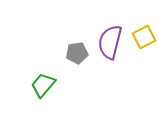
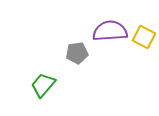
yellow square: rotated 35 degrees counterclockwise
purple semicircle: moved 11 px up; rotated 72 degrees clockwise
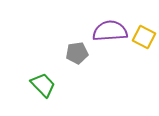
green trapezoid: rotated 96 degrees clockwise
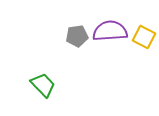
gray pentagon: moved 17 px up
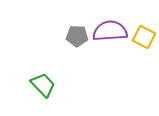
gray pentagon: rotated 10 degrees clockwise
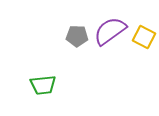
purple semicircle: rotated 32 degrees counterclockwise
green trapezoid: rotated 128 degrees clockwise
